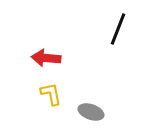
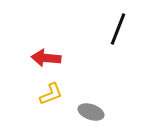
yellow L-shape: rotated 80 degrees clockwise
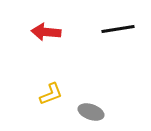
black line: rotated 60 degrees clockwise
red arrow: moved 26 px up
